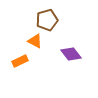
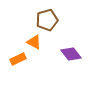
orange triangle: moved 1 px left, 1 px down
orange rectangle: moved 2 px left, 2 px up
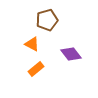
orange triangle: moved 2 px left, 2 px down
orange rectangle: moved 18 px right, 10 px down; rotated 14 degrees counterclockwise
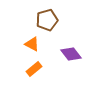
orange rectangle: moved 2 px left
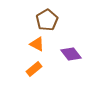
brown pentagon: rotated 15 degrees counterclockwise
orange triangle: moved 5 px right
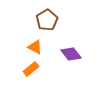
orange triangle: moved 2 px left, 3 px down
orange rectangle: moved 3 px left
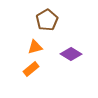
orange triangle: rotated 42 degrees counterclockwise
purple diamond: rotated 20 degrees counterclockwise
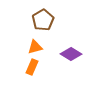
brown pentagon: moved 4 px left
orange rectangle: moved 1 px right, 2 px up; rotated 28 degrees counterclockwise
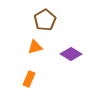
brown pentagon: moved 2 px right
orange rectangle: moved 3 px left, 12 px down
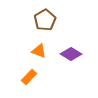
orange triangle: moved 4 px right, 4 px down; rotated 35 degrees clockwise
orange rectangle: moved 2 px up; rotated 21 degrees clockwise
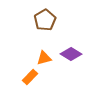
orange triangle: moved 5 px right, 7 px down; rotated 35 degrees counterclockwise
orange rectangle: moved 1 px right
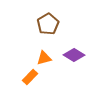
brown pentagon: moved 3 px right, 4 px down
purple diamond: moved 3 px right, 1 px down
